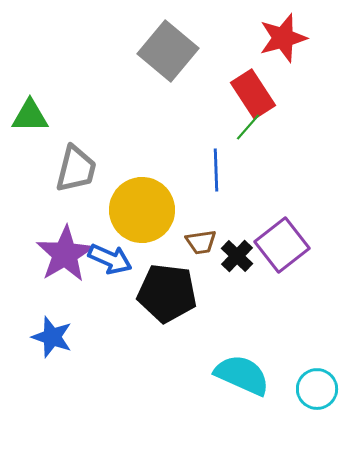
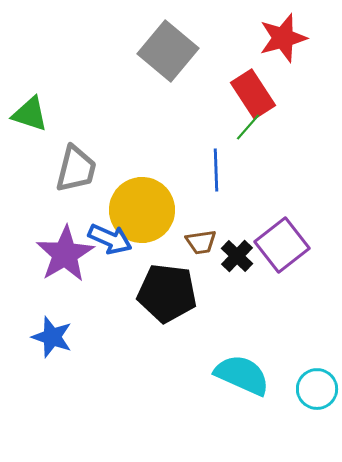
green triangle: moved 2 px up; rotated 18 degrees clockwise
blue arrow: moved 20 px up
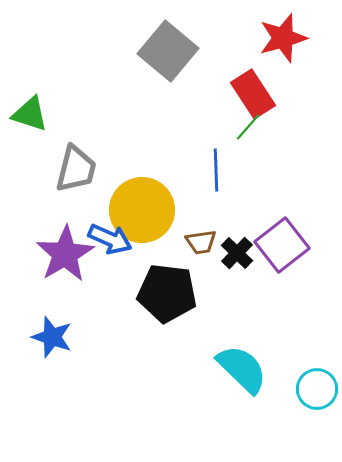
black cross: moved 3 px up
cyan semicircle: moved 6 px up; rotated 20 degrees clockwise
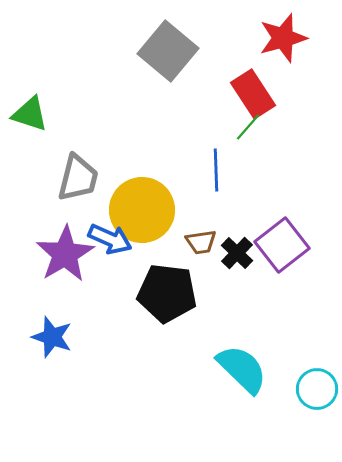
gray trapezoid: moved 2 px right, 9 px down
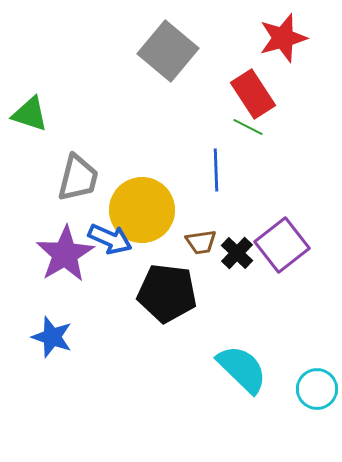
green line: rotated 76 degrees clockwise
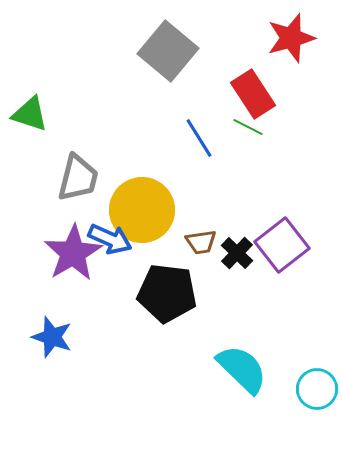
red star: moved 8 px right
blue line: moved 17 px left, 32 px up; rotated 30 degrees counterclockwise
purple star: moved 8 px right, 1 px up
